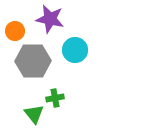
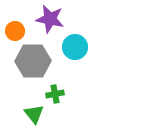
cyan circle: moved 3 px up
green cross: moved 4 px up
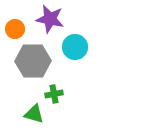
orange circle: moved 2 px up
green cross: moved 1 px left
green triangle: rotated 35 degrees counterclockwise
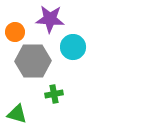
purple star: rotated 8 degrees counterclockwise
orange circle: moved 3 px down
cyan circle: moved 2 px left
green triangle: moved 17 px left
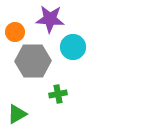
green cross: moved 4 px right
green triangle: rotated 45 degrees counterclockwise
